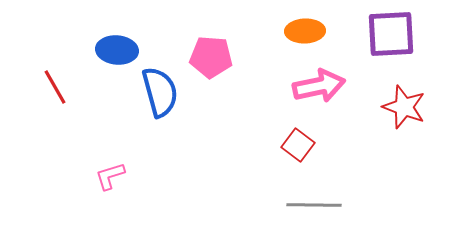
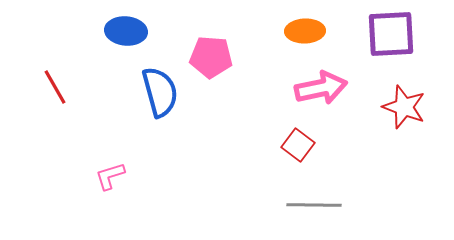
blue ellipse: moved 9 px right, 19 px up
pink arrow: moved 2 px right, 2 px down
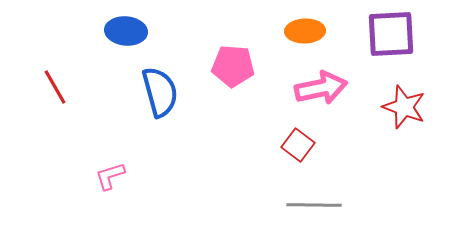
pink pentagon: moved 22 px right, 9 px down
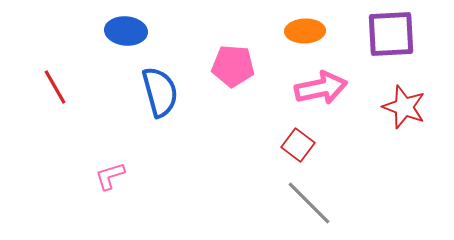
gray line: moved 5 px left, 2 px up; rotated 44 degrees clockwise
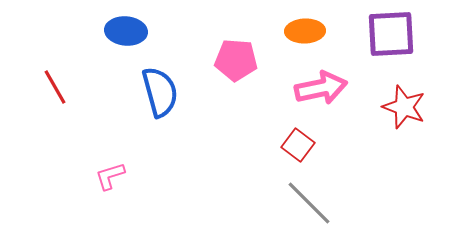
pink pentagon: moved 3 px right, 6 px up
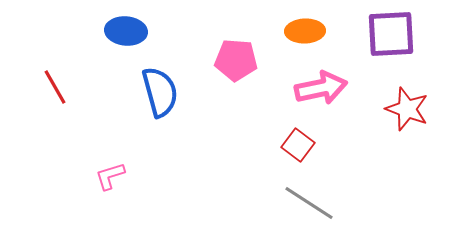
red star: moved 3 px right, 2 px down
gray line: rotated 12 degrees counterclockwise
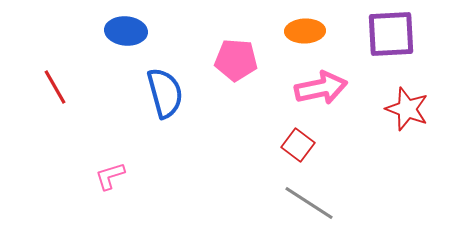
blue semicircle: moved 5 px right, 1 px down
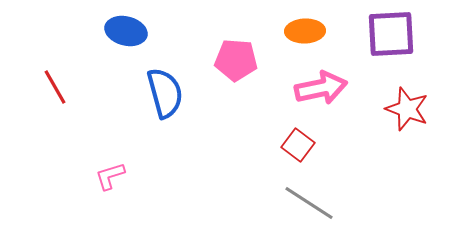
blue ellipse: rotated 9 degrees clockwise
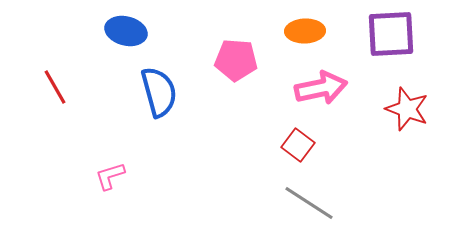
blue semicircle: moved 6 px left, 1 px up
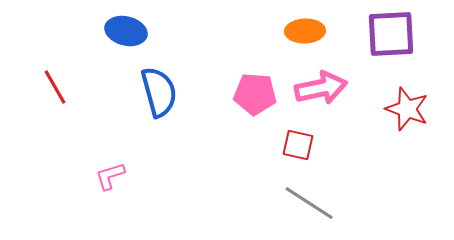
pink pentagon: moved 19 px right, 34 px down
red square: rotated 24 degrees counterclockwise
